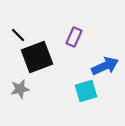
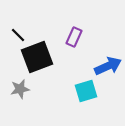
blue arrow: moved 3 px right
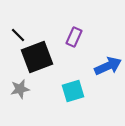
cyan square: moved 13 px left
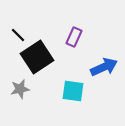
black square: rotated 12 degrees counterclockwise
blue arrow: moved 4 px left, 1 px down
cyan square: rotated 25 degrees clockwise
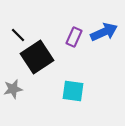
blue arrow: moved 35 px up
gray star: moved 7 px left
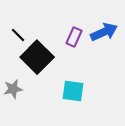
black square: rotated 12 degrees counterclockwise
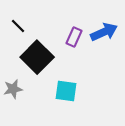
black line: moved 9 px up
cyan square: moved 7 px left
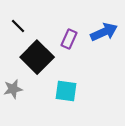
purple rectangle: moved 5 px left, 2 px down
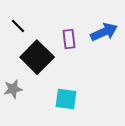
purple rectangle: rotated 30 degrees counterclockwise
cyan square: moved 8 px down
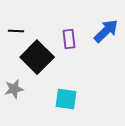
black line: moved 2 px left, 5 px down; rotated 42 degrees counterclockwise
blue arrow: moved 2 px right, 1 px up; rotated 20 degrees counterclockwise
gray star: moved 1 px right
